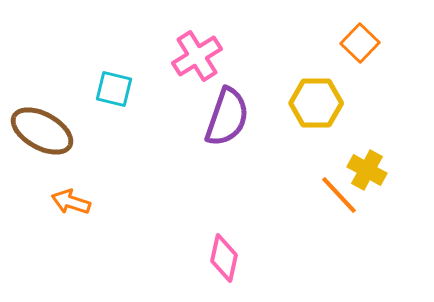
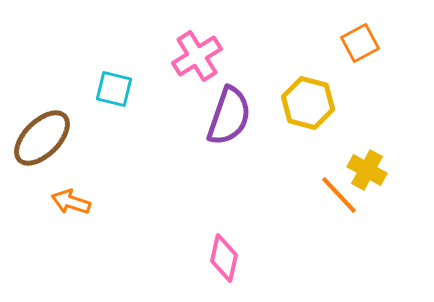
orange square: rotated 18 degrees clockwise
yellow hexagon: moved 8 px left; rotated 15 degrees clockwise
purple semicircle: moved 2 px right, 1 px up
brown ellipse: moved 7 px down; rotated 74 degrees counterclockwise
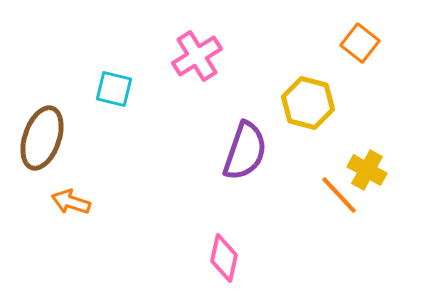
orange square: rotated 24 degrees counterclockwise
purple semicircle: moved 16 px right, 35 px down
brown ellipse: rotated 26 degrees counterclockwise
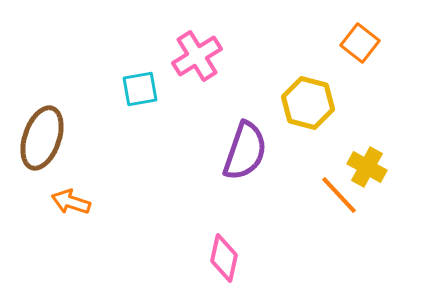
cyan square: moved 26 px right; rotated 24 degrees counterclockwise
yellow cross: moved 3 px up
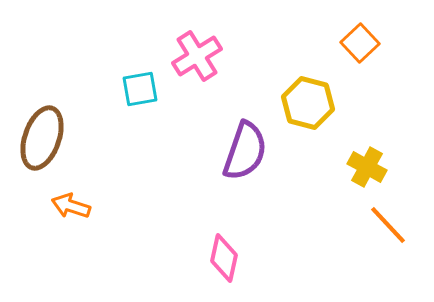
orange square: rotated 9 degrees clockwise
orange line: moved 49 px right, 30 px down
orange arrow: moved 4 px down
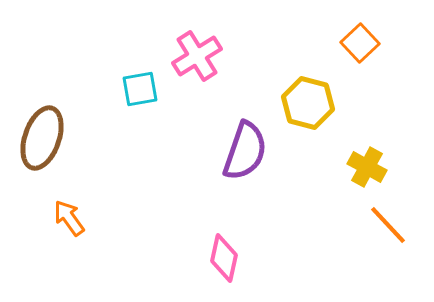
orange arrow: moved 2 px left, 12 px down; rotated 36 degrees clockwise
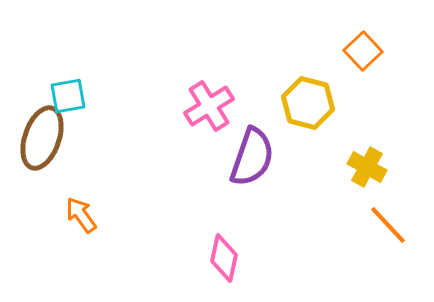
orange square: moved 3 px right, 8 px down
pink cross: moved 12 px right, 50 px down
cyan square: moved 72 px left, 7 px down
purple semicircle: moved 7 px right, 6 px down
orange arrow: moved 12 px right, 3 px up
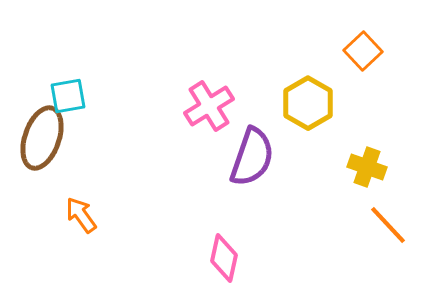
yellow hexagon: rotated 15 degrees clockwise
yellow cross: rotated 9 degrees counterclockwise
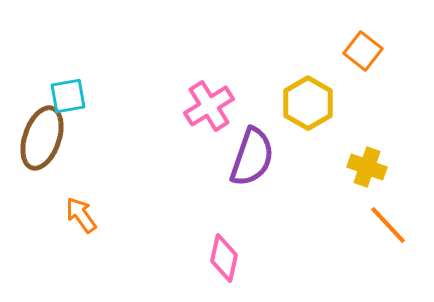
orange square: rotated 9 degrees counterclockwise
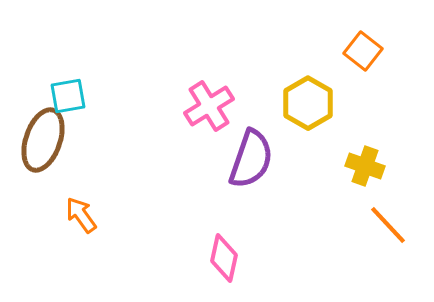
brown ellipse: moved 1 px right, 2 px down
purple semicircle: moved 1 px left, 2 px down
yellow cross: moved 2 px left, 1 px up
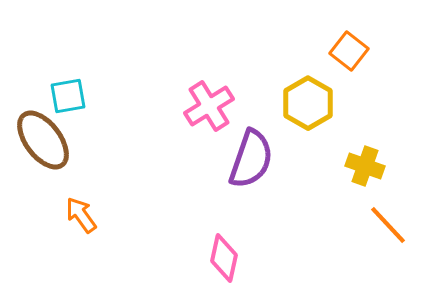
orange square: moved 14 px left
brown ellipse: rotated 56 degrees counterclockwise
